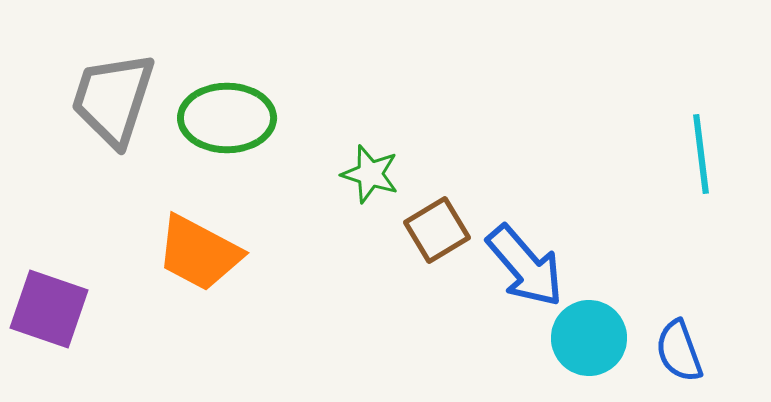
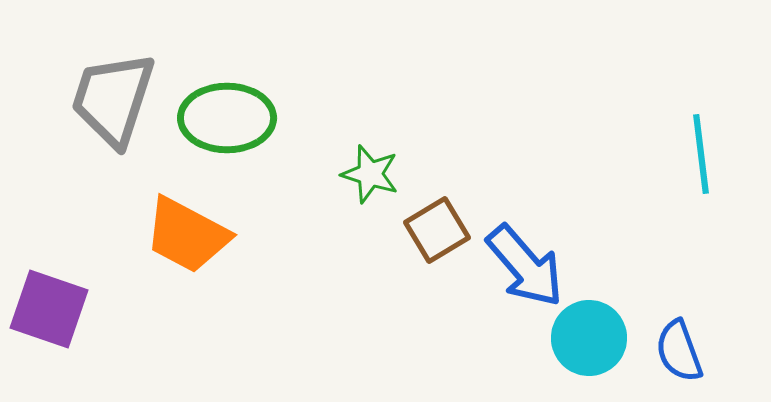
orange trapezoid: moved 12 px left, 18 px up
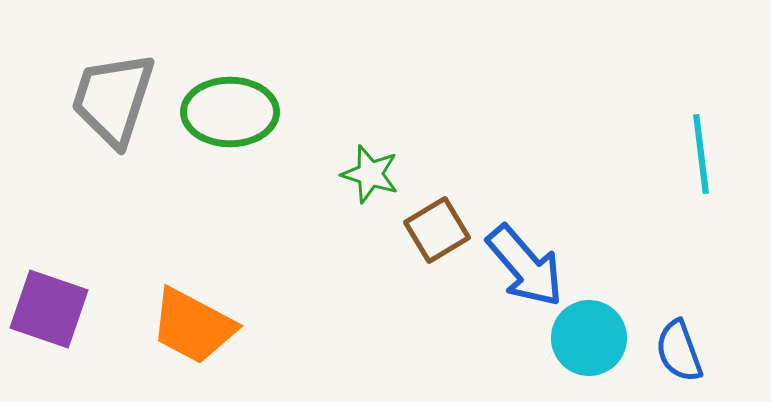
green ellipse: moved 3 px right, 6 px up
orange trapezoid: moved 6 px right, 91 px down
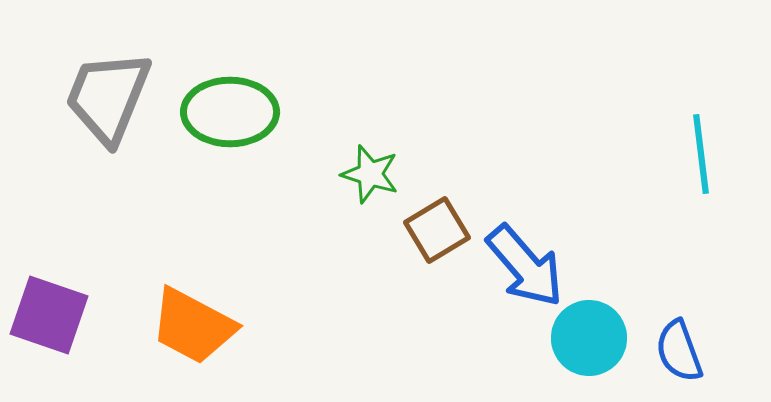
gray trapezoid: moved 5 px left, 2 px up; rotated 4 degrees clockwise
purple square: moved 6 px down
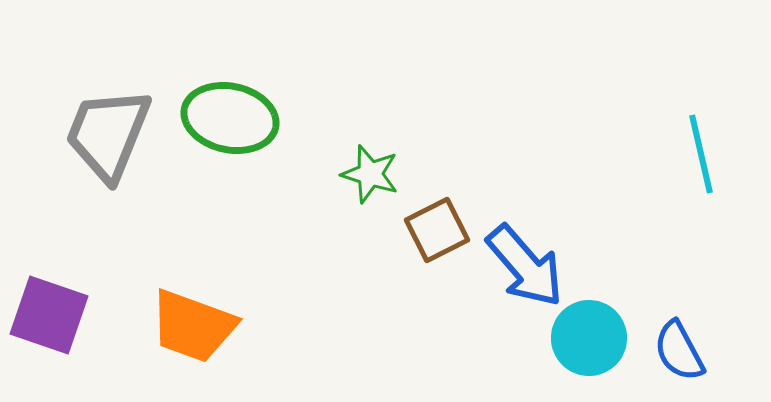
gray trapezoid: moved 37 px down
green ellipse: moved 6 px down; rotated 12 degrees clockwise
cyan line: rotated 6 degrees counterclockwise
brown square: rotated 4 degrees clockwise
orange trapezoid: rotated 8 degrees counterclockwise
blue semicircle: rotated 8 degrees counterclockwise
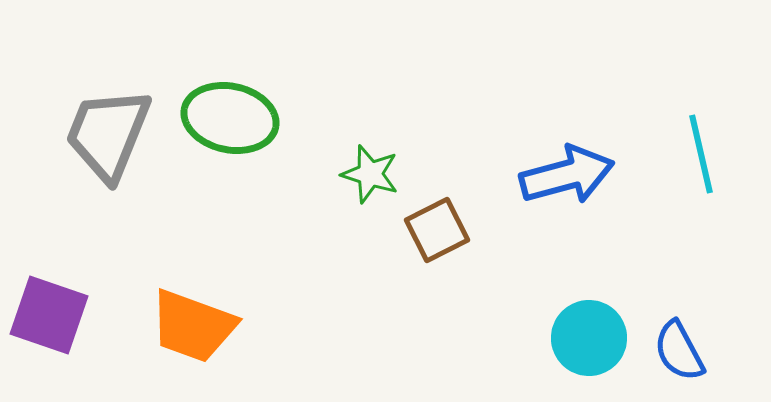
blue arrow: moved 42 px right, 91 px up; rotated 64 degrees counterclockwise
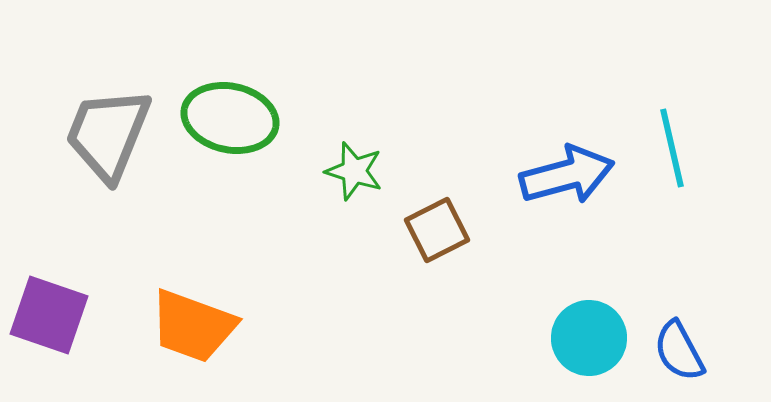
cyan line: moved 29 px left, 6 px up
green star: moved 16 px left, 3 px up
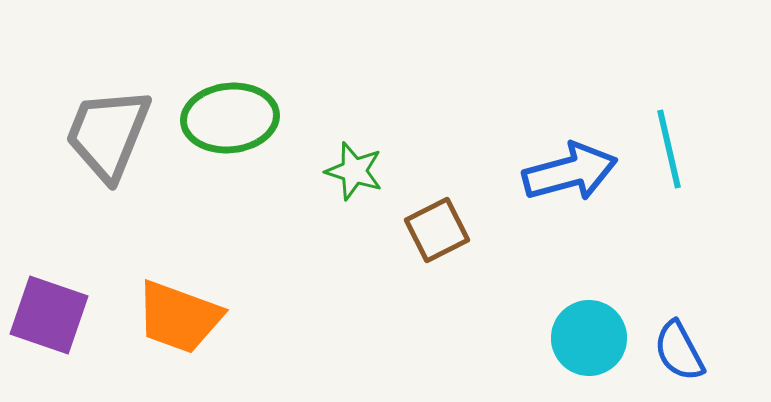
green ellipse: rotated 18 degrees counterclockwise
cyan line: moved 3 px left, 1 px down
blue arrow: moved 3 px right, 3 px up
orange trapezoid: moved 14 px left, 9 px up
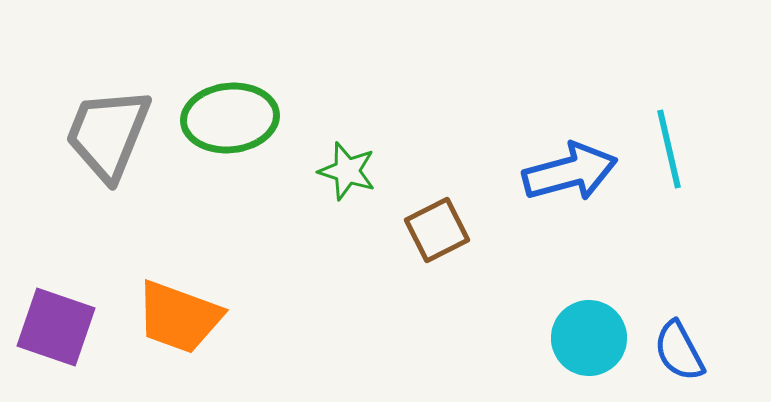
green star: moved 7 px left
purple square: moved 7 px right, 12 px down
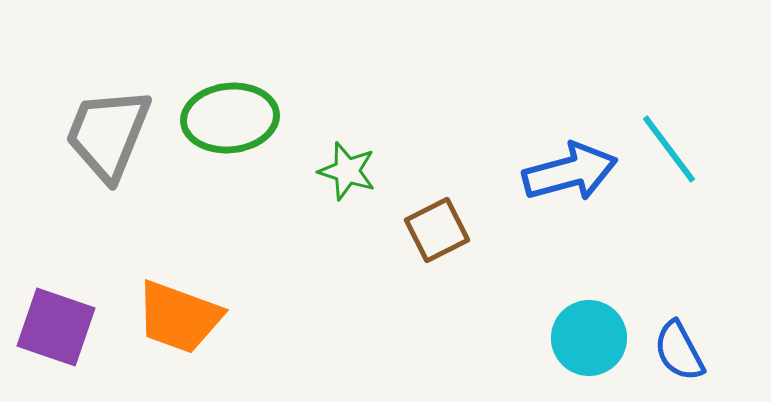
cyan line: rotated 24 degrees counterclockwise
